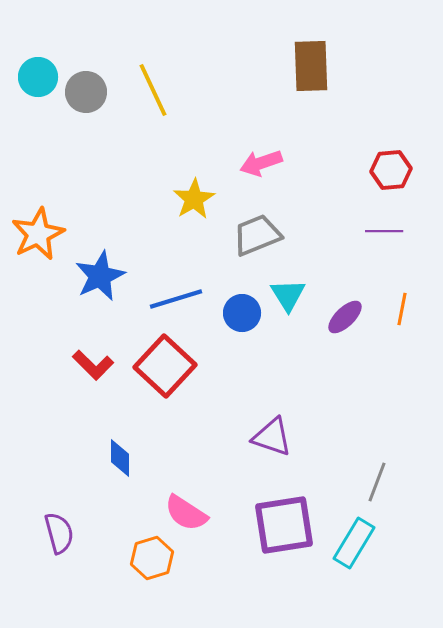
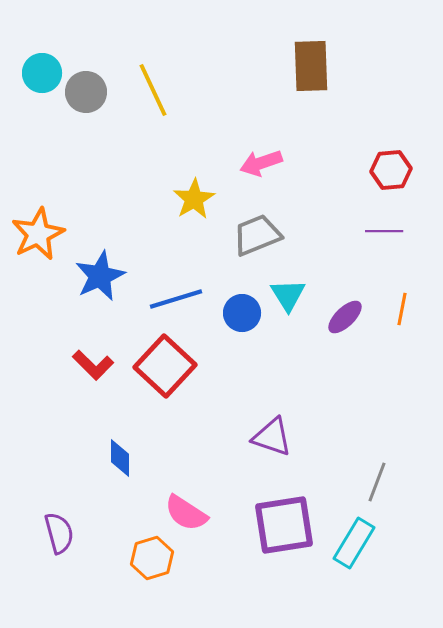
cyan circle: moved 4 px right, 4 px up
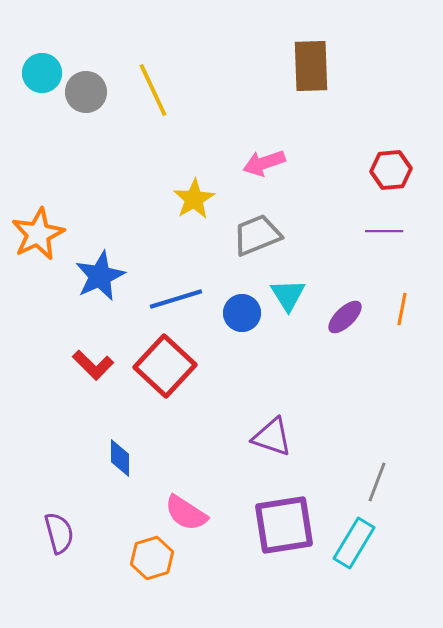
pink arrow: moved 3 px right
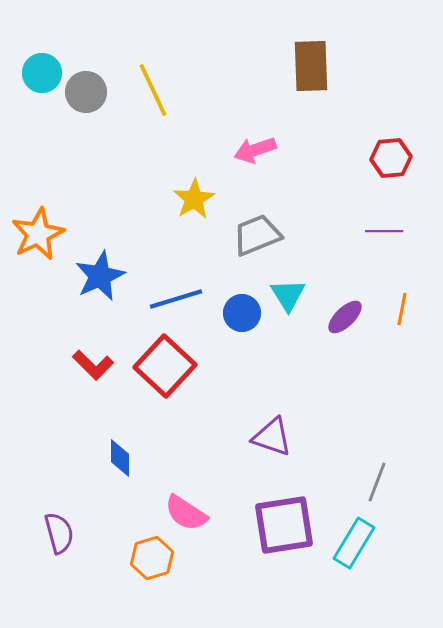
pink arrow: moved 9 px left, 13 px up
red hexagon: moved 12 px up
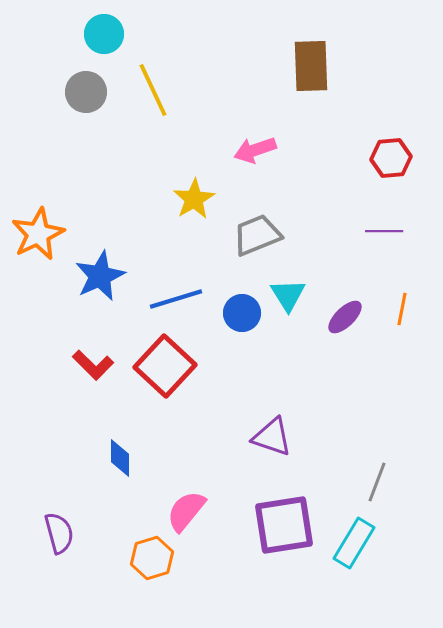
cyan circle: moved 62 px right, 39 px up
pink semicircle: moved 2 px up; rotated 96 degrees clockwise
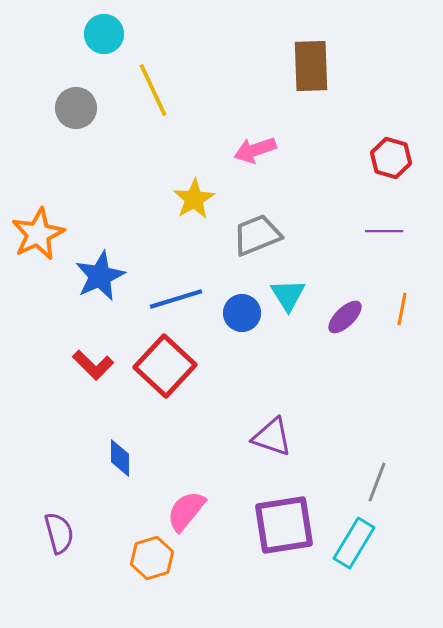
gray circle: moved 10 px left, 16 px down
red hexagon: rotated 21 degrees clockwise
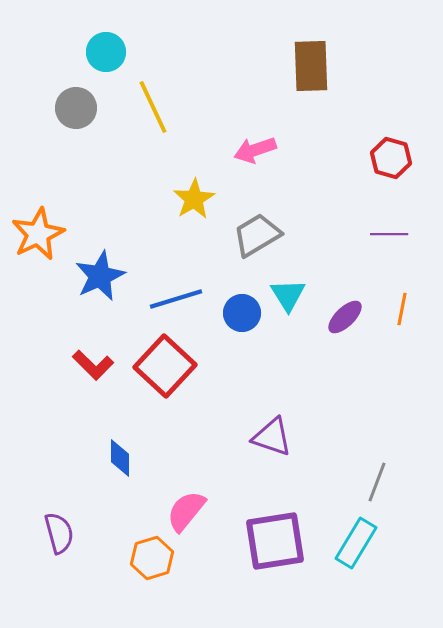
cyan circle: moved 2 px right, 18 px down
yellow line: moved 17 px down
purple line: moved 5 px right, 3 px down
gray trapezoid: rotated 9 degrees counterclockwise
purple square: moved 9 px left, 16 px down
cyan rectangle: moved 2 px right
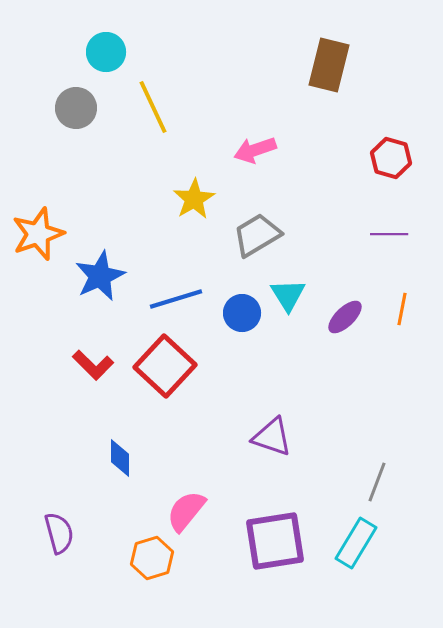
brown rectangle: moved 18 px right, 1 px up; rotated 16 degrees clockwise
orange star: rotated 6 degrees clockwise
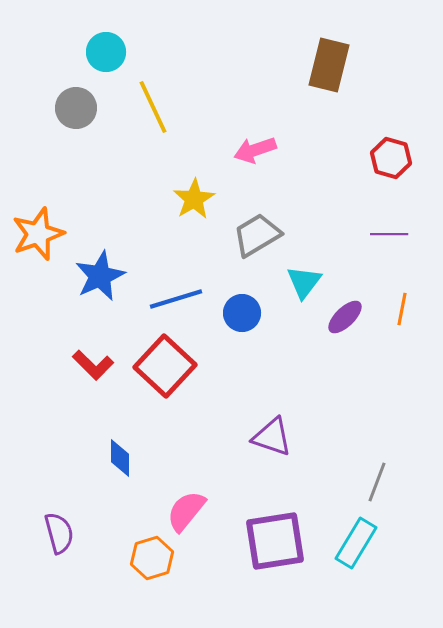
cyan triangle: moved 16 px right, 13 px up; rotated 9 degrees clockwise
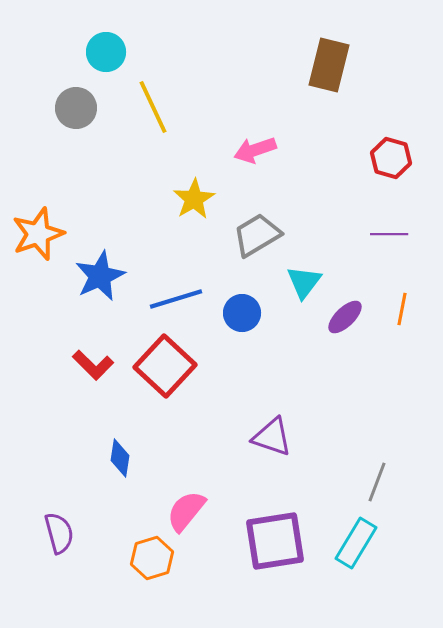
blue diamond: rotated 9 degrees clockwise
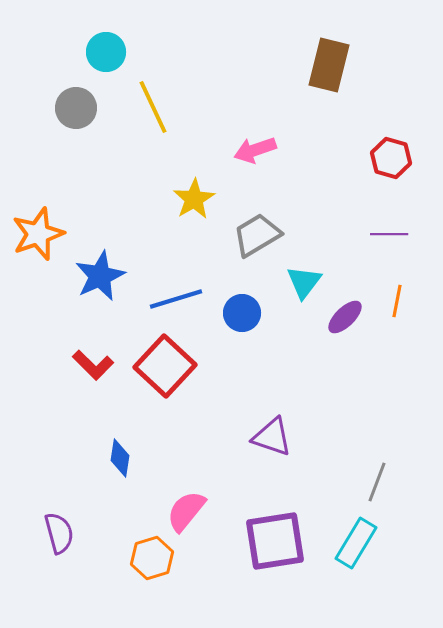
orange line: moved 5 px left, 8 px up
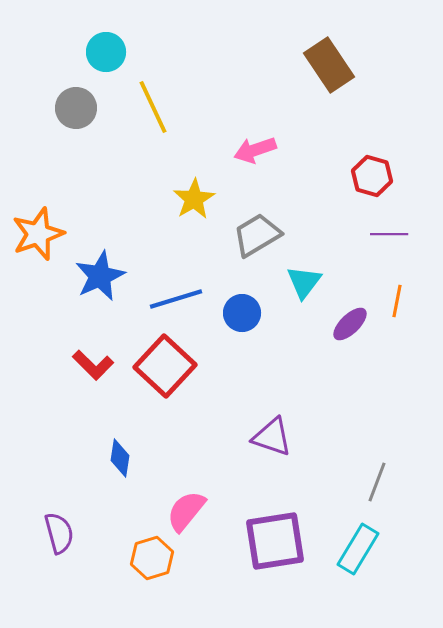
brown rectangle: rotated 48 degrees counterclockwise
red hexagon: moved 19 px left, 18 px down
purple ellipse: moved 5 px right, 7 px down
cyan rectangle: moved 2 px right, 6 px down
